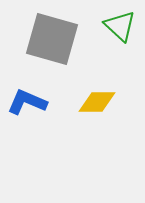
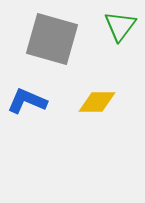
green triangle: rotated 24 degrees clockwise
blue L-shape: moved 1 px up
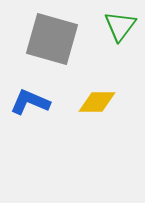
blue L-shape: moved 3 px right, 1 px down
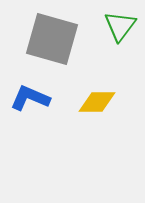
blue L-shape: moved 4 px up
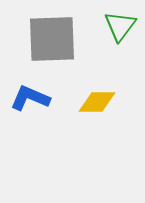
gray square: rotated 18 degrees counterclockwise
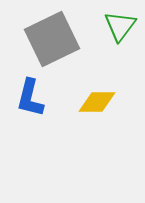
gray square: rotated 24 degrees counterclockwise
blue L-shape: rotated 99 degrees counterclockwise
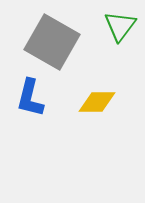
gray square: moved 3 px down; rotated 34 degrees counterclockwise
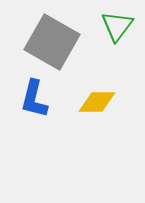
green triangle: moved 3 px left
blue L-shape: moved 4 px right, 1 px down
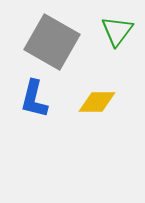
green triangle: moved 5 px down
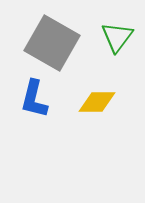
green triangle: moved 6 px down
gray square: moved 1 px down
